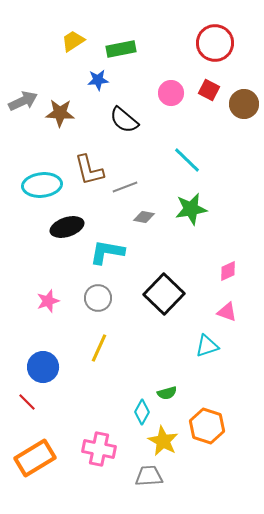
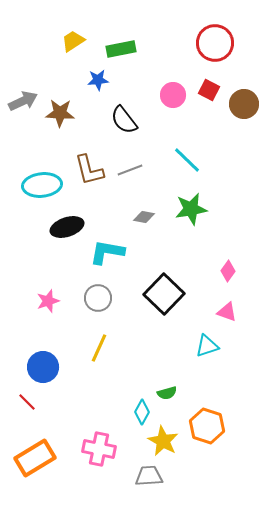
pink circle: moved 2 px right, 2 px down
black semicircle: rotated 12 degrees clockwise
gray line: moved 5 px right, 17 px up
pink diamond: rotated 30 degrees counterclockwise
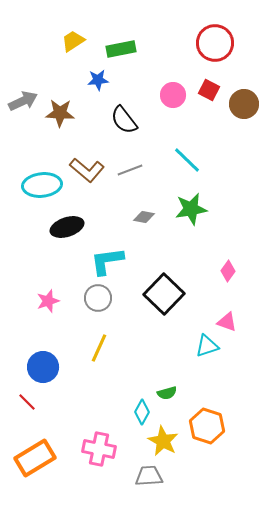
brown L-shape: moved 2 px left; rotated 36 degrees counterclockwise
cyan L-shape: moved 9 px down; rotated 18 degrees counterclockwise
pink triangle: moved 10 px down
